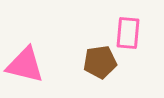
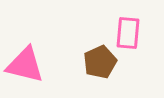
brown pentagon: rotated 16 degrees counterclockwise
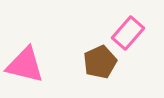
pink rectangle: rotated 36 degrees clockwise
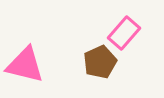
pink rectangle: moved 4 px left
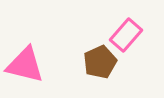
pink rectangle: moved 2 px right, 2 px down
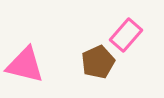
brown pentagon: moved 2 px left
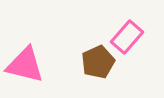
pink rectangle: moved 1 px right, 2 px down
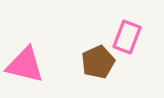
pink rectangle: rotated 20 degrees counterclockwise
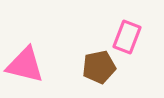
brown pentagon: moved 1 px right, 5 px down; rotated 12 degrees clockwise
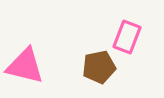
pink triangle: moved 1 px down
